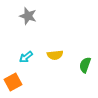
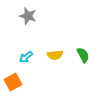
green semicircle: moved 2 px left, 10 px up; rotated 133 degrees clockwise
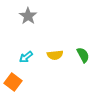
gray star: rotated 18 degrees clockwise
orange square: rotated 24 degrees counterclockwise
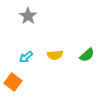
green semicircle: moved 4 px right; rotated 77 degrees clockwise
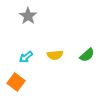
orange square: moved 3 px right
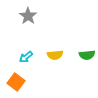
green semicircle: rotated 35 degrees clockwise
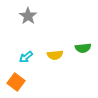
green semicircle: moved 4 px left, 7 px up
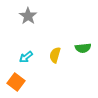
yellow semicircle: rotated 112 degrees clockwise
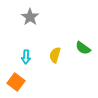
gray star: moved 2 px right, 1 px down
green semicircle: rotated 42 degrees clockwise
cyan arrow: rotated 48 degrees counterclockwise
